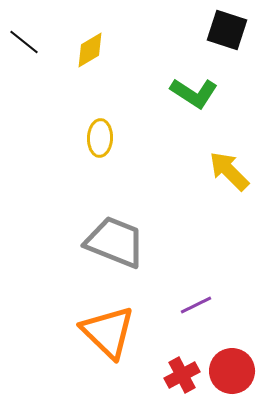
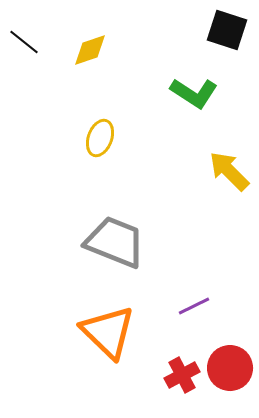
yellow diamond: rotated 12 degrees clockwise
yellow ellipse: rotated 18 degrees clockwise
purple line: moved 2 px left, 1 px down
red circle: moved 2 px left, 3 px up
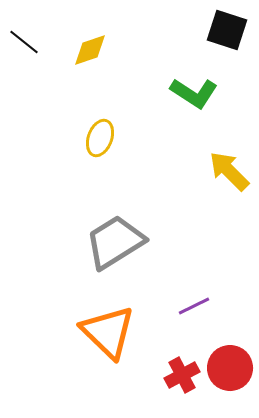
gray trapezoid: rotated 54 degrees counterclockwise
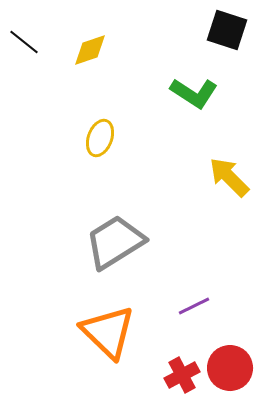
yellow arrow: moved 6 px down
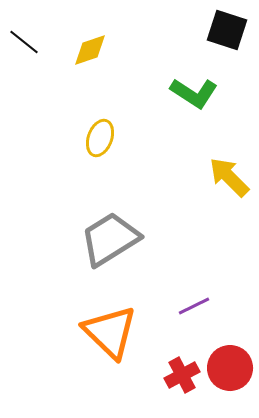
gray trapezoid: moved 5 px left, 3 px up
orange triangle: moved 2 px right
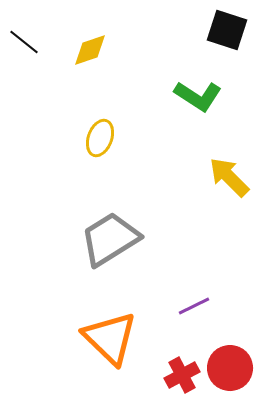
green L-shape: moved 4 px right, 3 px down
orange triangle: moved 6 px down
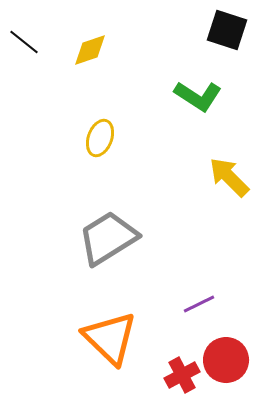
gray trapezoid: moved 2 px left, 1 px up
purple line: moved 5 px right, 2 px up
red circle: moved 4 px left, 8 px up
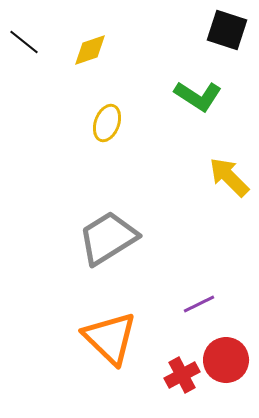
yellow ellipse: moved 7 px right, 15 px up
